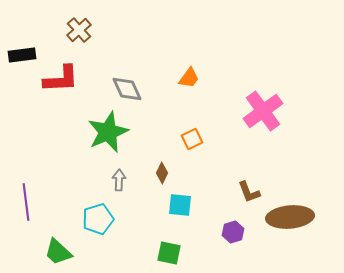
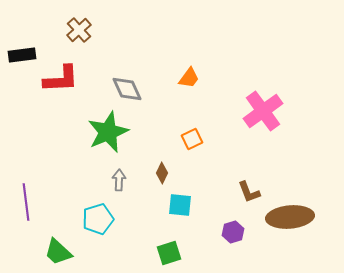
green square: rotated 30 degrees counterclockwise
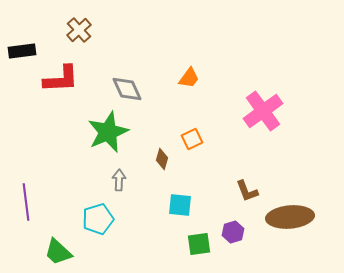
black rectangle: moved 4 px up
brown diamond: moved 14 px up; rotated 10 degrees counterclockwise
brown L-shape: moved 2 px left, 1 px up
green square: moved 30 px right, 9 px up; rotated 10 degrees clockwise
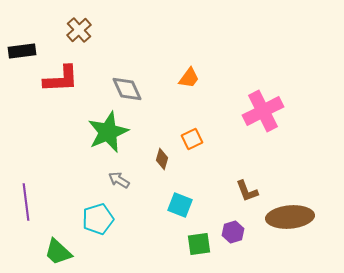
pink cross: rotated 9 degrees clockwise
gray arrow: rotated 60 degrees counterclockwise
cyan square: rotated 15 degrees clockwise
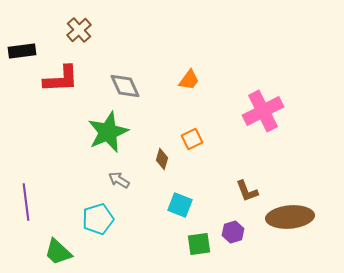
orange trapezoid: moved 2 px down
gray diamond: moved 2 px left, 3 px up
